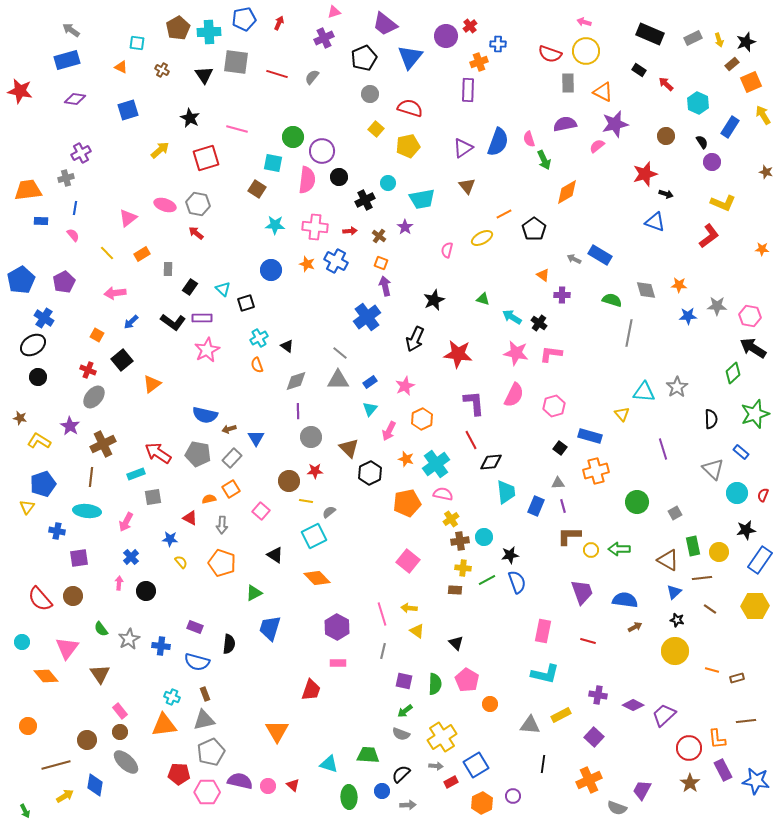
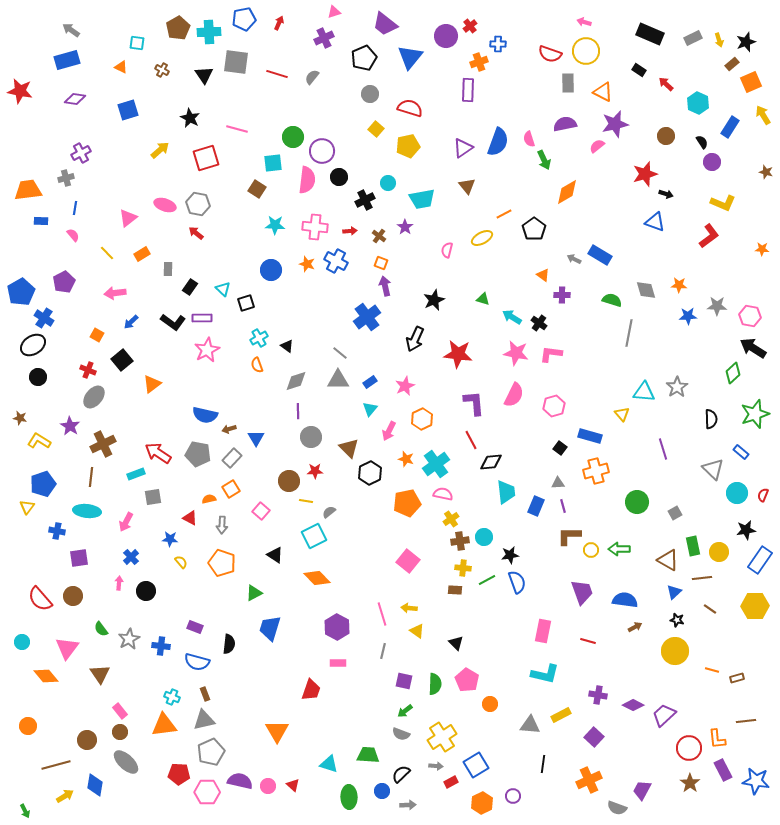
cyan square at (273, 163): rotated 18 degrees counterclockwise
blue pentagon at (21, 280): moved 12 px down
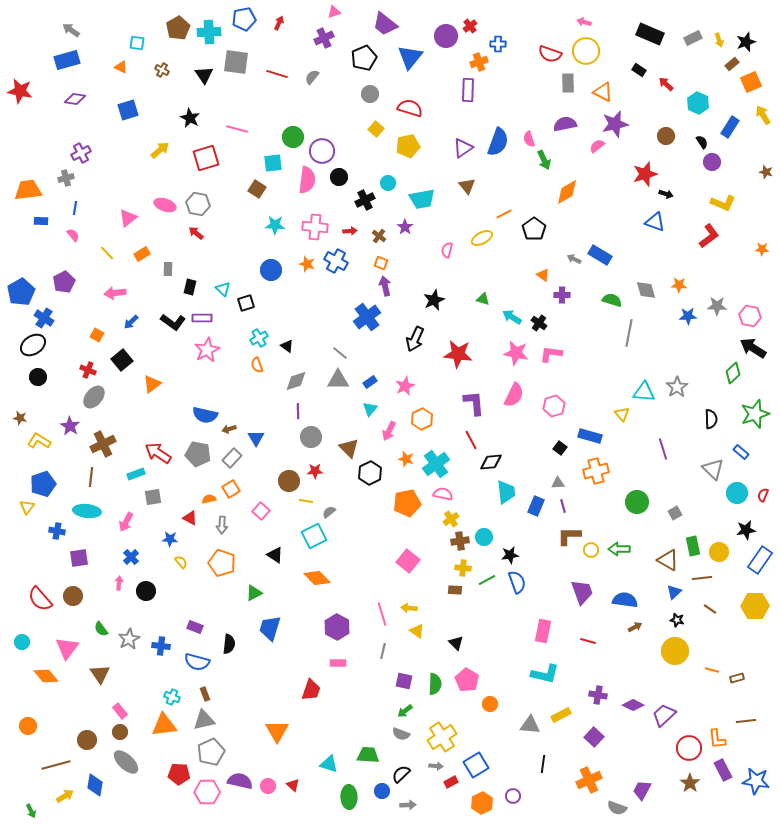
black rectangle at (190, 287): rotated 21 degrees counterclockwise
green arrow at (25, 811): moved 6 px right
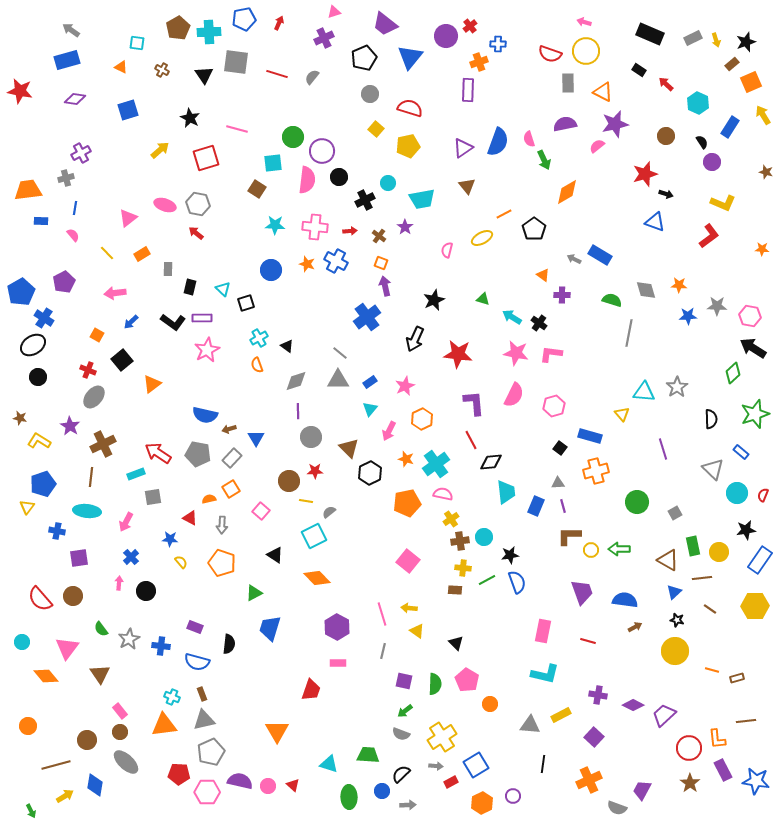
yellow arrow at (719, 40): moved 3 px left
brown rectangle at (205, 694): moved 3 px left
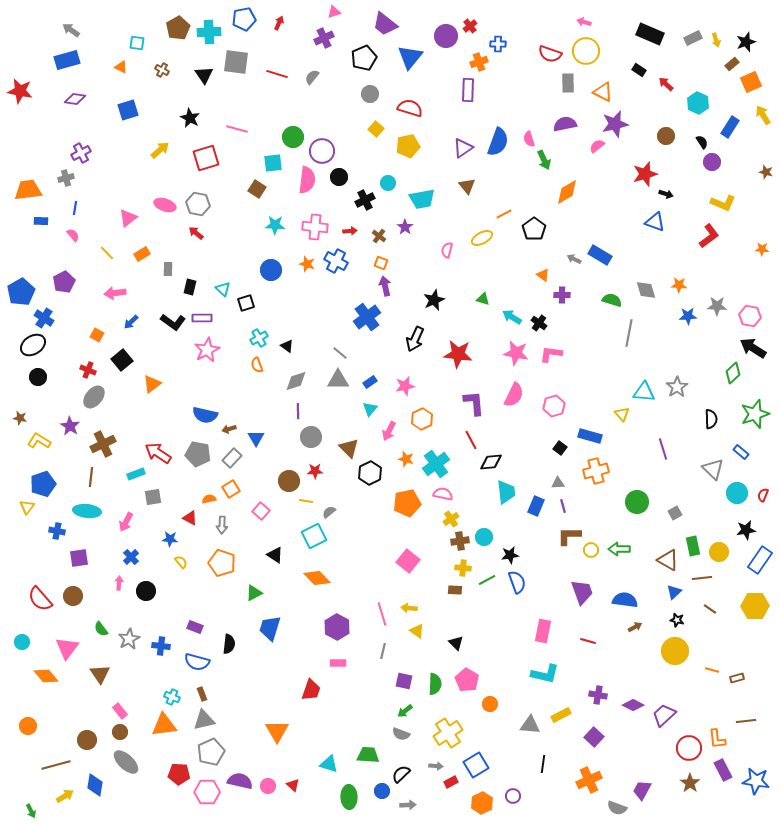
pink star at (405, 386): rotated 12 degrees clockwise
yellow cross at (442, 737): moved 6 px right, 4 px up
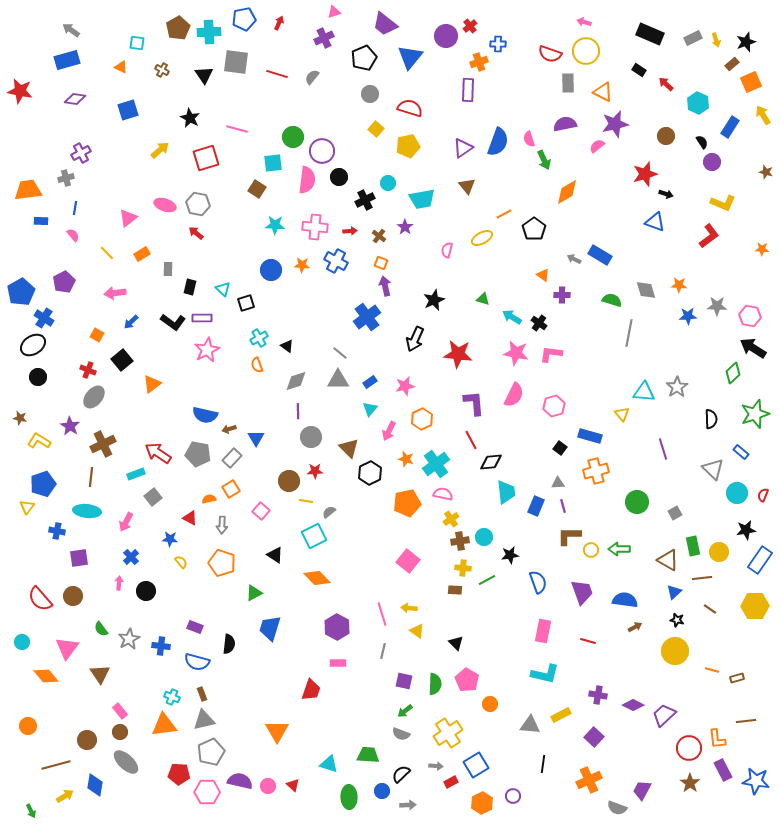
orange star at (307, 264): moved 5 px left, 1 px down; rotated 14 degrees counterclockwise
gray square at (153, 497): rotated 30 degrees counterclockwise
blue semicircle at (517, 582): moved 21 px right
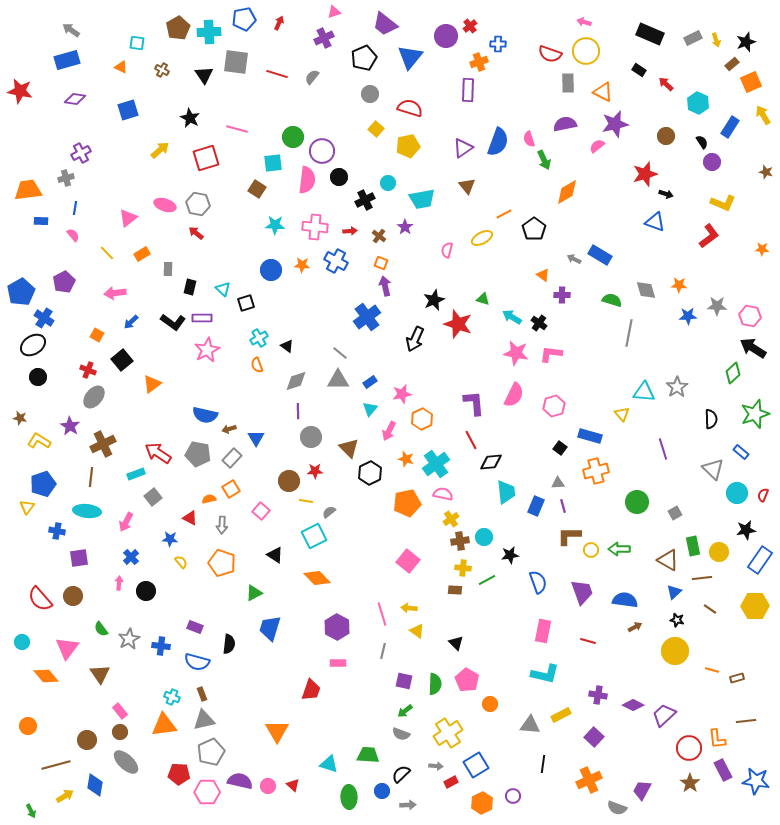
red star at (458, 354): moved 30 px up; rotated 12 degrees clockwise
pink star at (405, 386): moved 3 px left, 8 px down
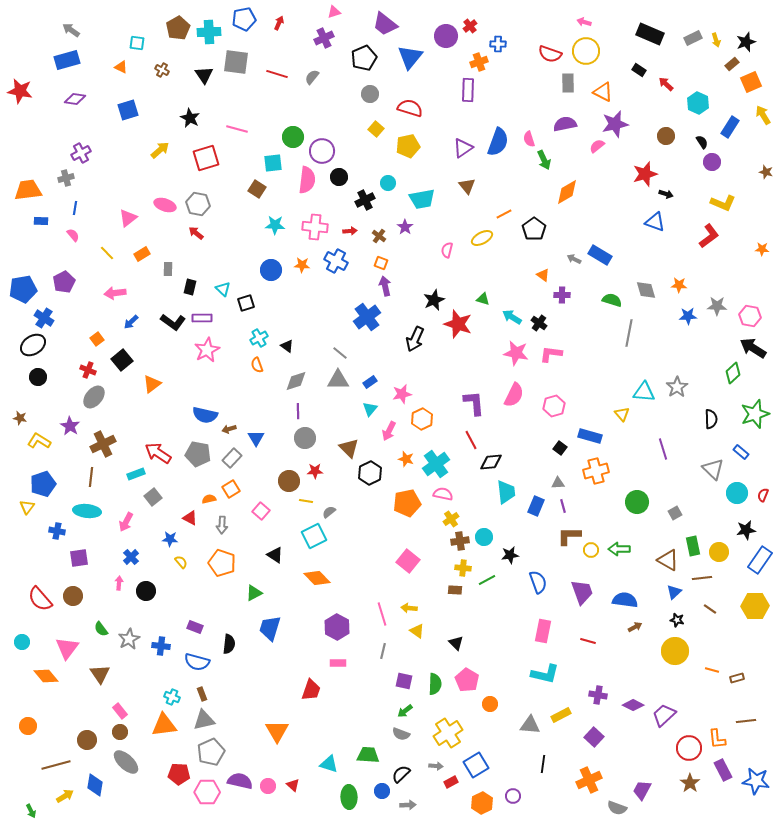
blue pentagon at (21, 292): moved 2 px right, 3 px up; rotated 20 degrees clockwise
orange square at (97, 335): moved 4 px down; rotated 24 degrees clockwise
gray circle at (311, 437): moved 6 px left, 1 px down
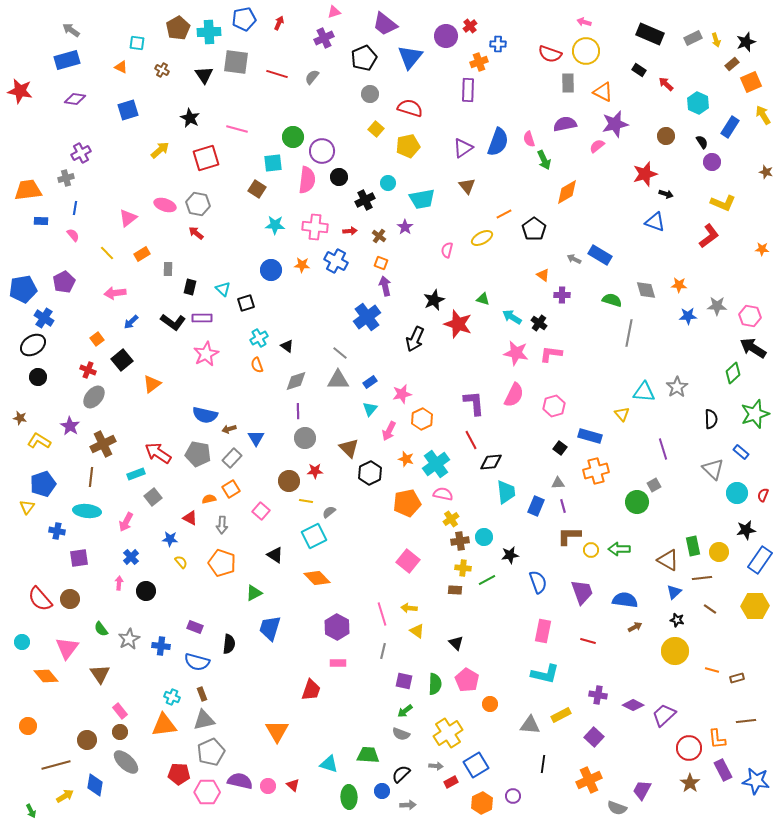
pink star at (207, 350): moved 1 px left, 4 px down
gray square at (675, 513): moved 21 px left, 28 px up
brown circle at (73, 596): moved 3 px left, 3 px down
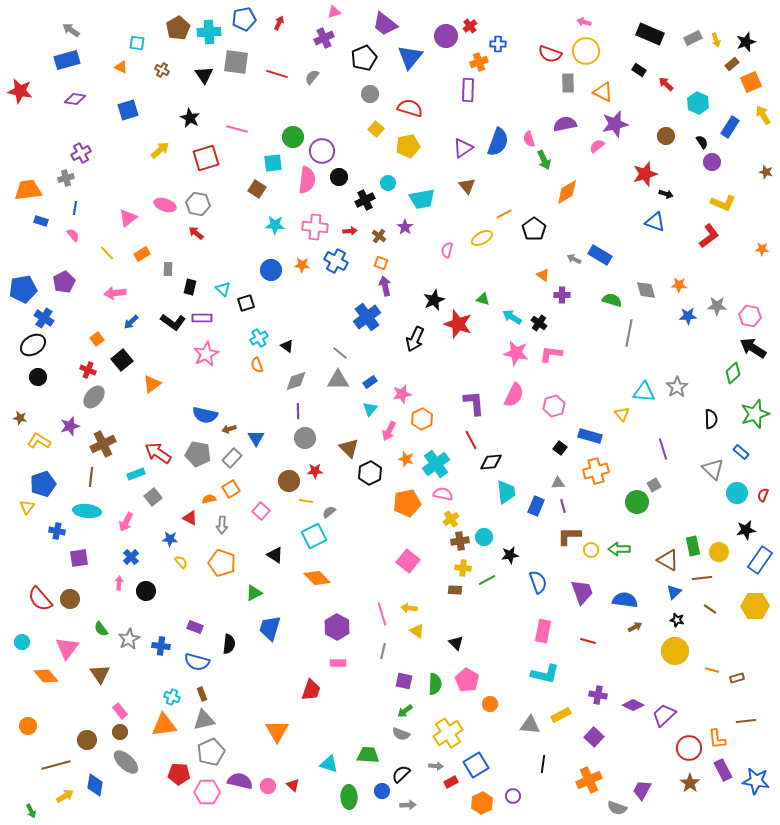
blue rectangle at (41, 221): rotated 16 degrees clockwise
purple star at (70, 426): rotated 24 degrees clockwise
